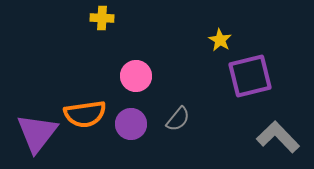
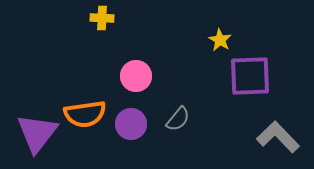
purple square: rotated 12 degrees clockwise
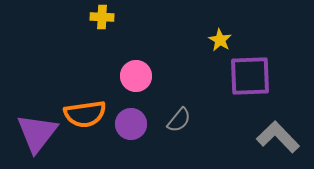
yellow cross: moved 1 px up
gray semicircle: moved 1 px right, 1 px down
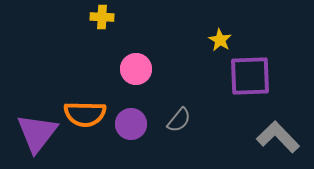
pink circle: moved 7 px up
orange semicircle: rotated 9 degrees clockwise
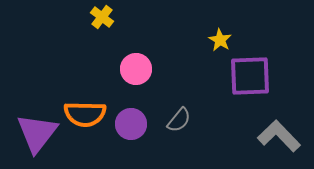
yellow cross: rotated 35 degrees clockwise
gray L-shape: moved 1 px right, 1 px up
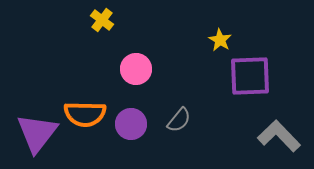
yellow cross: moved 3 px down
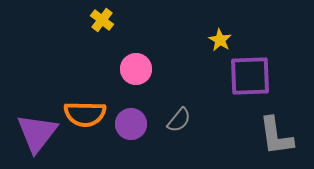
gray L-shape: moved 3 px left; rotated 144 degrees counterclockwise
